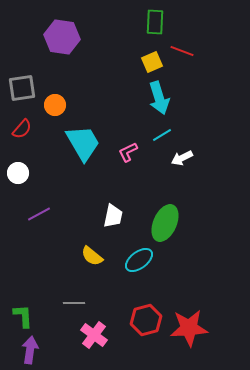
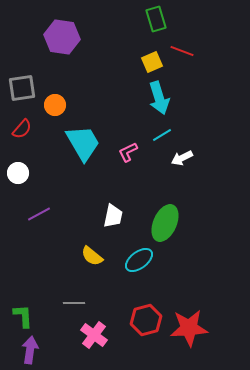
green rectangle: moved 1 px right, 3 px up; rotated 20 degrees counterclockwise
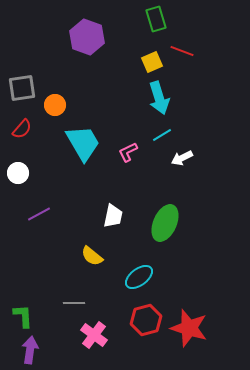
purple hexagon: moved 25 px right; rotated 12 degrees clockwise
cyan ellipse: moved 17 px down
red star: rotated 21 degrees clockwise
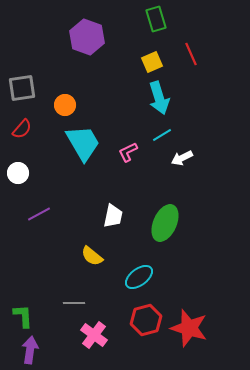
red line: moved 9 px right, 3 px down; rotated 45 degrees clockwise
orange circle: moved 10 px right
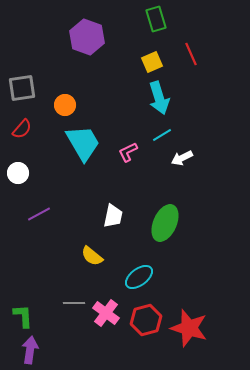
pink cross: moved 12 px right, 22 px up
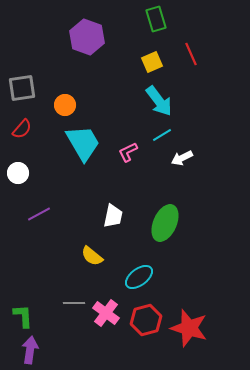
cyan arrow: moved 3 px down; rotated 20 degrees counterclockwise
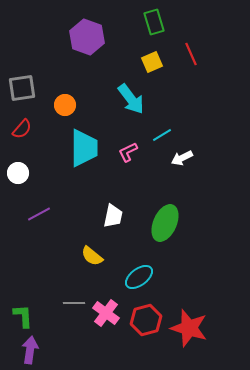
green rectangle: moved 2 px left, 3 px down
cyan arrow: moved 28 px left, 2 px up
cyan trapezoid: moved 1 px right, 5 px down; rotated 30 degrees clockwise
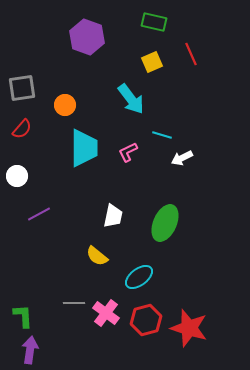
green rectangle: rotated 60 degrees counterclockwise
cyan line: rotated 48 degrees clockwise
white circle: moved 1 px left, 3 px down
yellow semicircle: moved 5 px right
